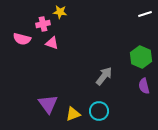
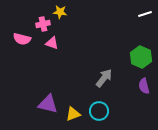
gray arrow: moved 2 px down
purple triangle: rotated 40 degrees counterclockwise
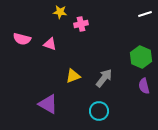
pink cross: moved 38 px right
pink triangle: moved 2 px left, 1 px down
purple triangle: rotated 15 degrees clockwise
yellow triangle: moved 38 px up
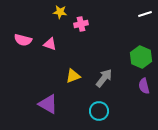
pink semicircle: moved 1 px right, 1 px down
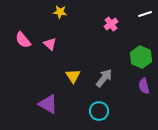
pink cross: moved 30 px right; rotated 24 degrees counterclockwise
pink semicircle: rotated 36 degrees clockwise
pink triangle: rotated 24 degrees clockwise
yellow triangle: rotated 42 degrees counterclockwise
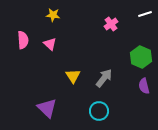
yellow star: moved 7 px left, 3 px down
pink semicircle: rotated 144 degrees counterclockwise
purple triangle: moved 1 px left, 4 px down; rotated 15 degrees clockwise
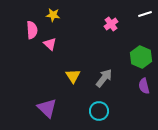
pink semicircle: moved 9 px right, 10 px up
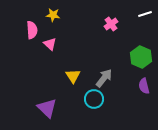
cyan circle: moved 5 px left, 12 px up
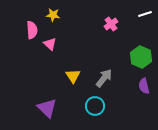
cyan circle: moved 1 px right, 7 px down
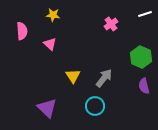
pink semicircle: moved 10 px left, 1 px down
